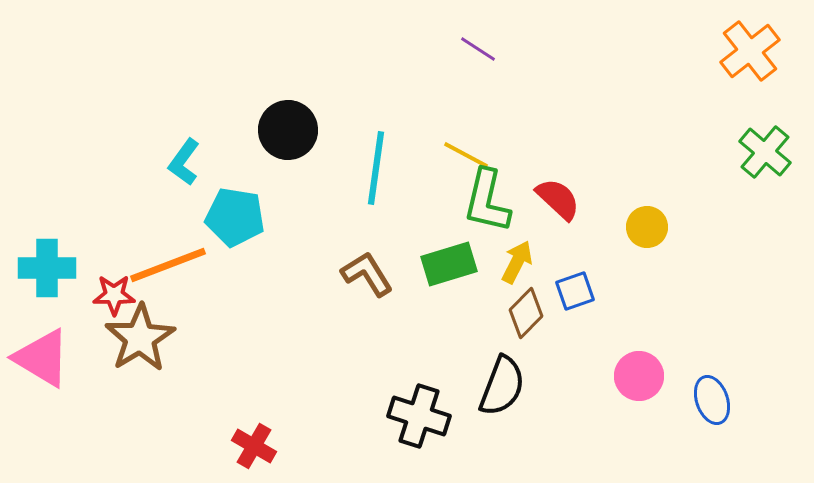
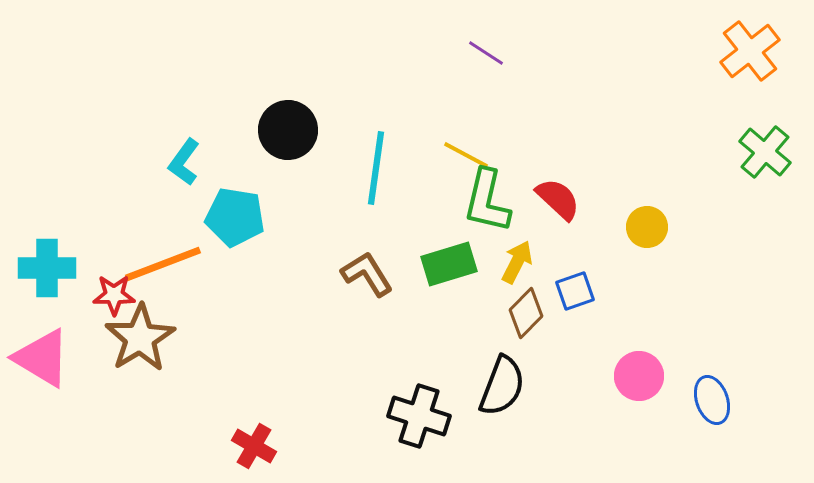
purple line: moved 8 px right, 4 px down
orange line: moved 5 px left, 1 px up
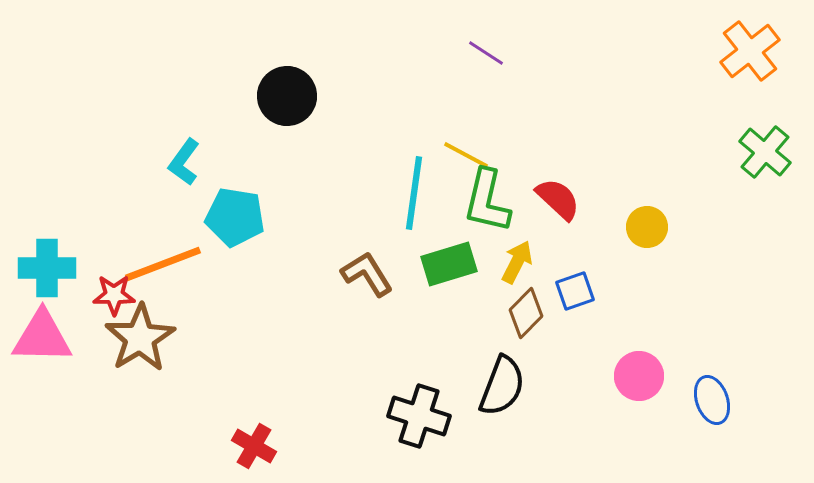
black circle: moved 1 px left, 34 px up
cyan line: moved 38 px right, 25 px down
pink triangle: moved 21 px up; rotated 30 degrees counterclockwise
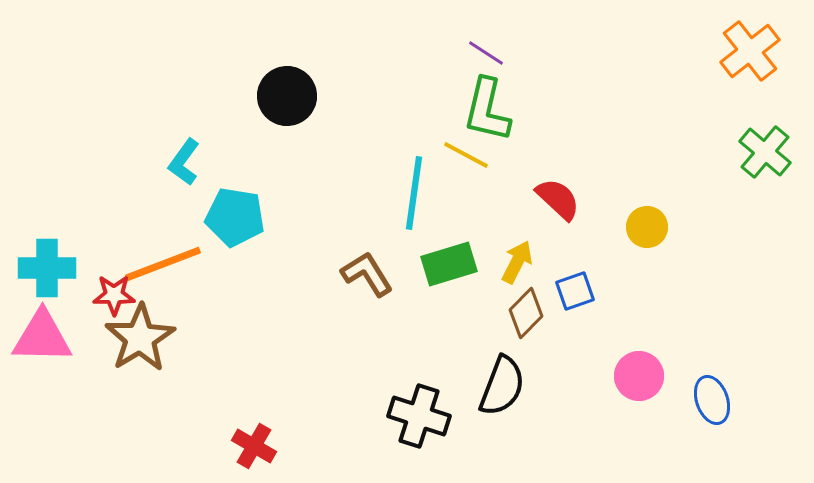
green L-shape: moved 91 px up
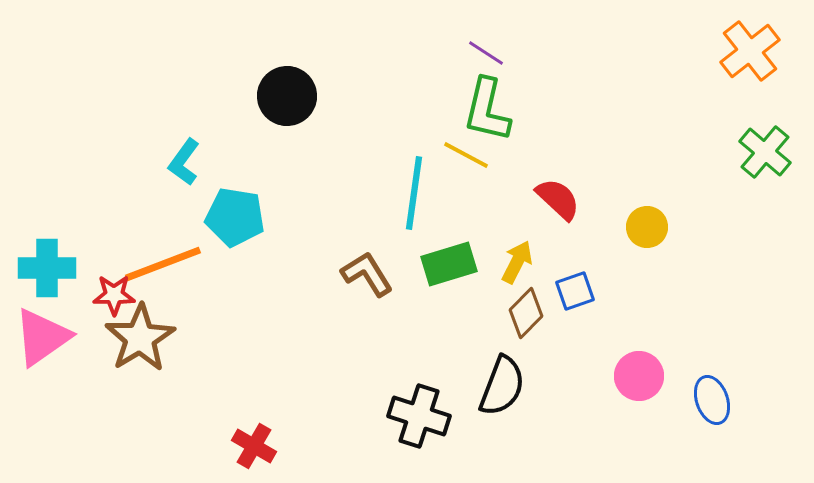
pink triangle: rotated 36 degrees counterclockwise
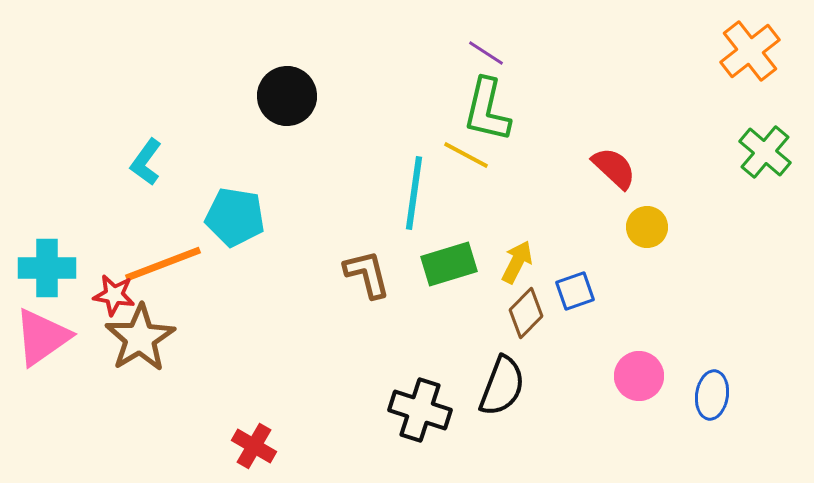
cyan L-shape: moved 38 px left
red semicircle: moved 56 px right, 31 px up
brown L-shape: rotated 18 degrees clockwise
red star: rotated 9 degrees clockwise
blue ellipse: moved 5 px up; rotated 27 degrees clockwise
black cross: moved 1 px right, 6 px up
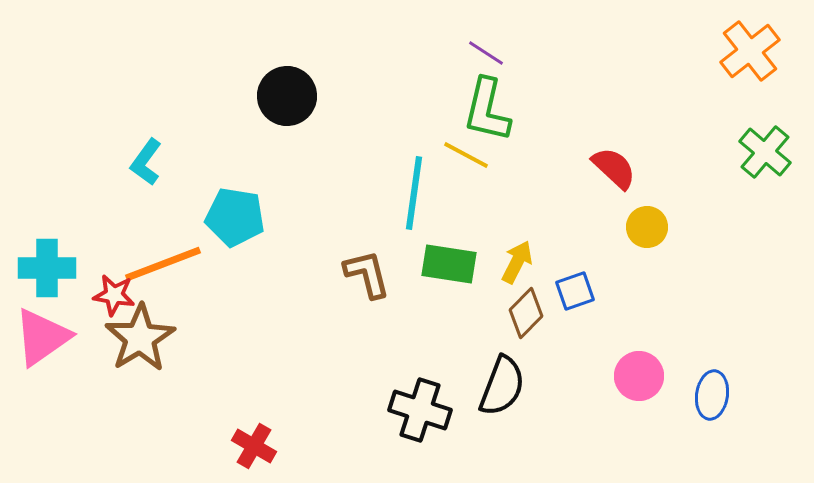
green rectangle: rotated 26 degrees clockwise
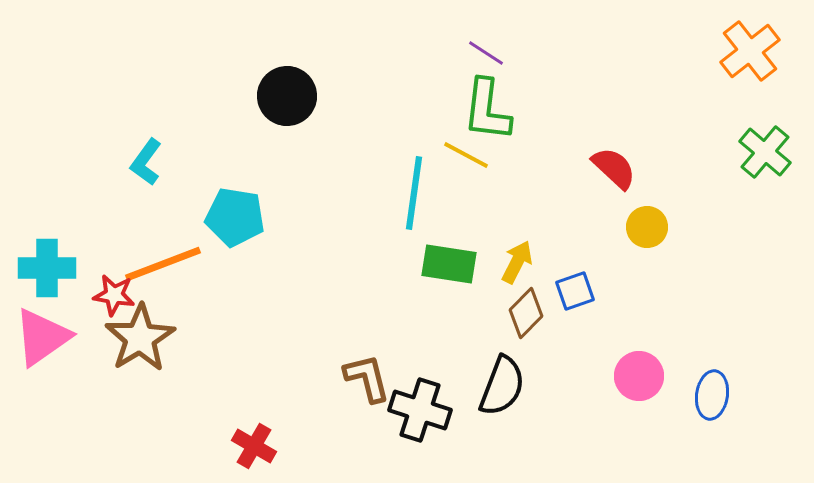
green L-shape: rotated 6 degrees counterclockwise
brown L-shape: moved 104 px down
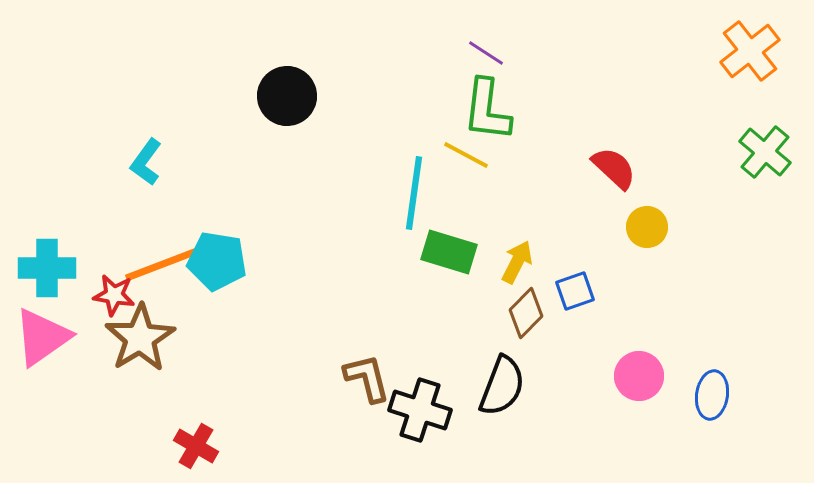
cyan pentagon: moved 18 px left, 44 px down
green rectangle: moved 12 px up; rotated 8 degrees clockwise
red cross: moved 58 px left
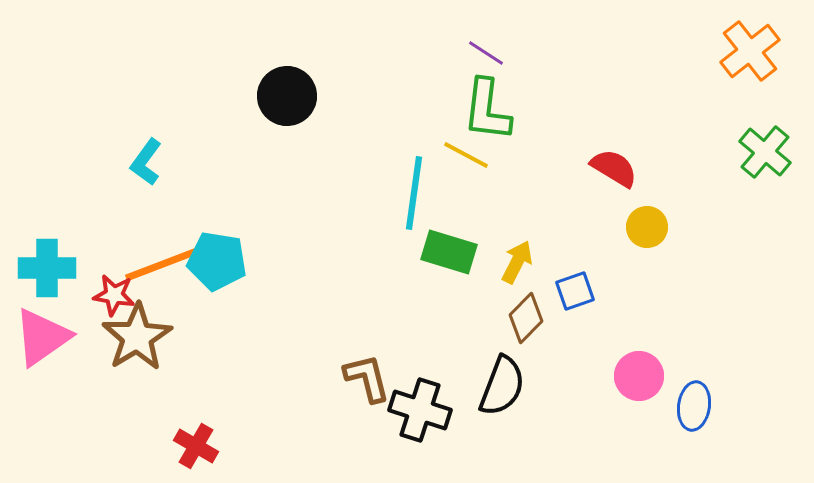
red semicircle: rotated 12 degrees counterclockwise
brown diamond: moved 5 px down
brown star: moved 3 px left, 1 px up
blue ellipse: moved 18 px left, 11 px down
